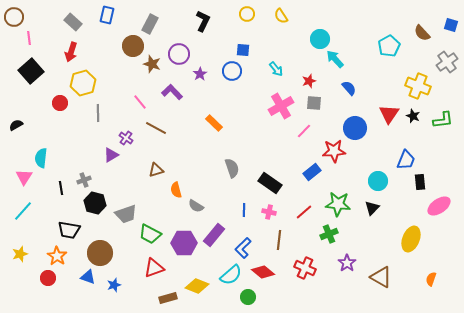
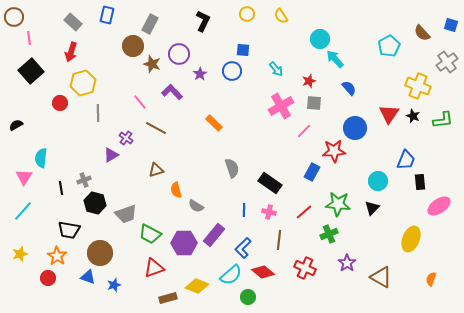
blue rectangle at (312, 172): rotated 24 degrees counterclockwise
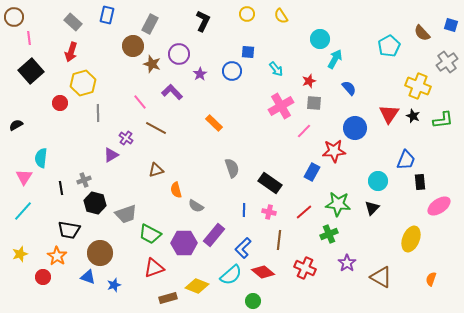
blue square at (243, 50): moved 5 px right, 2 px down
cyan arrow at (335, 59): rotated 72 degrees clockwise
red circle at (48, 278): moved 5 px left, 1 px up
green circle at (248, 297): moved 5 px right, 4 px down
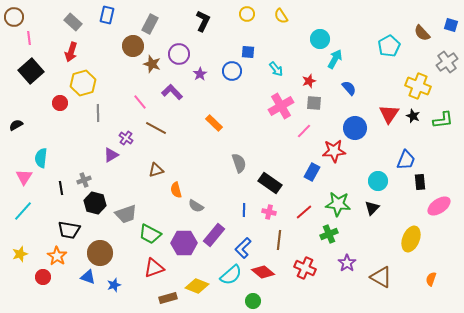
gray semicircle at (232, 168): moved 7 px right, 5 px up
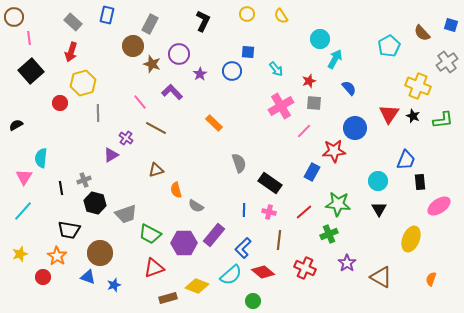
black triangle at (372, 208): moved 7 px right, 1 px down; rotated 14 degrees counterclockwise
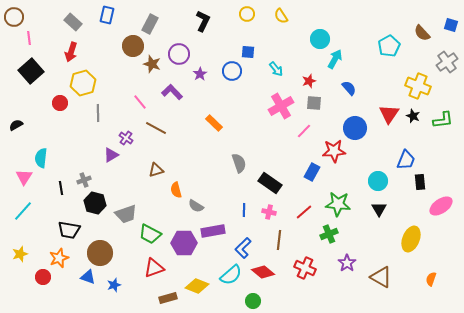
pink ellipse at (439, 206): moved 2 px right
purple rectangle at (214, 235): moved 1 px left, 4 px up; rotated 40 degrees clockwise
orange star at (57, 256): moved 2 px right, 2 px down; rotated 18 degrees clockwise
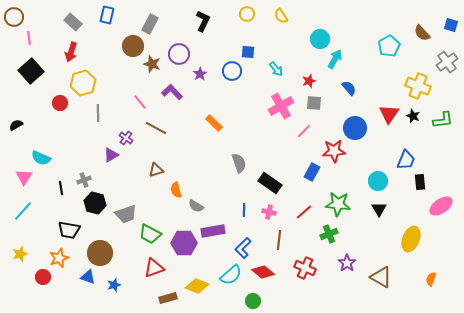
cyan semicircle at (41, 158): rotated 72 degrees counterclockwise
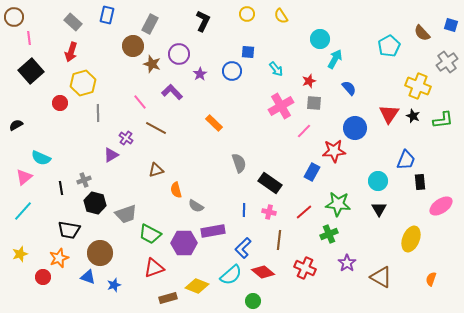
pink triangle at (24, 177): rotated 18 degrees clockwise
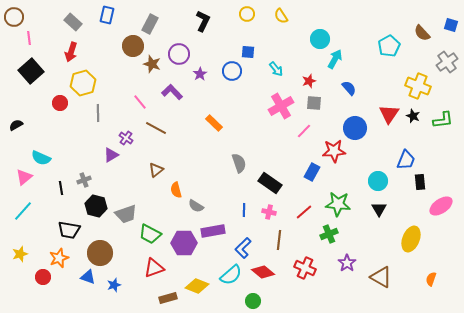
brown triangle at (156, 170): rotated 21 degrees counterclockwise
black hexagon at (95, 203): moved 1 px right, 3 px down
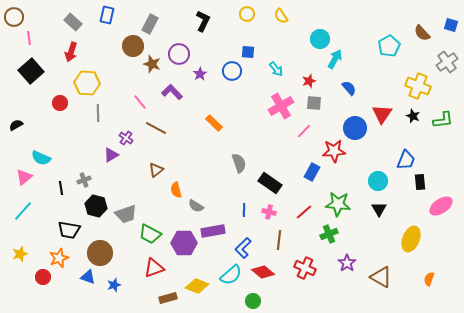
yellow hexagon at (83, 83): moved 4 px right; rotated 20 degrees clockwise
red triangle at (389, 114): moved 7 px left
orange semicircle at (431, 279): moved 2 px left
